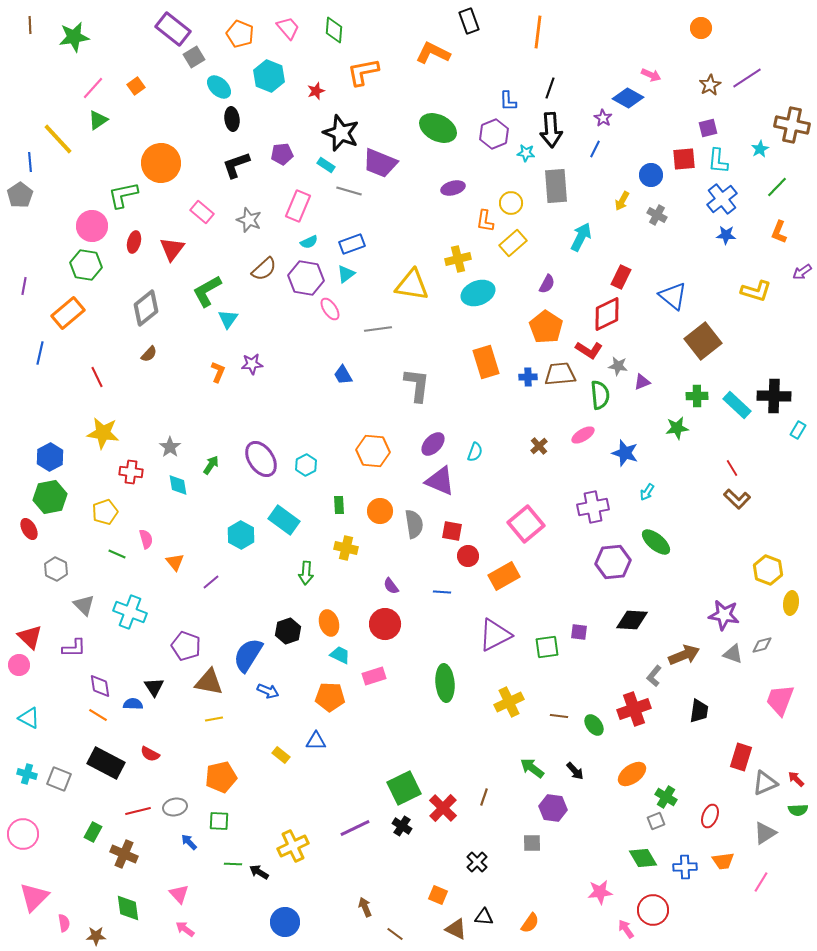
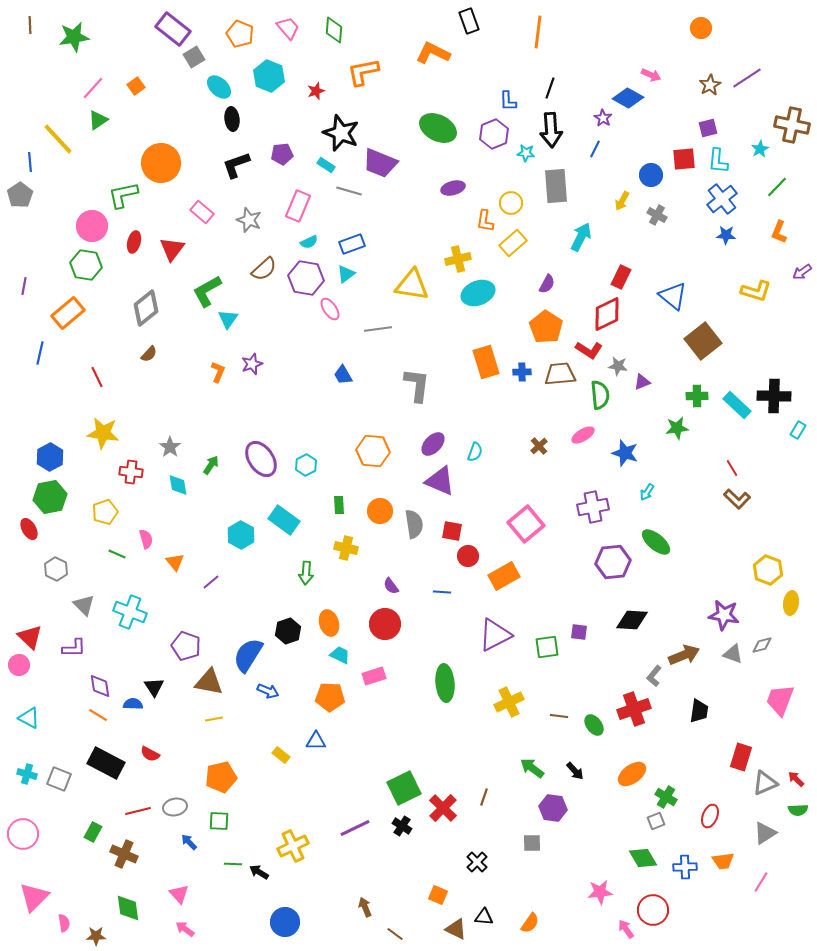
purple star at (252, 364): rotated 15 degrees counterclockwise
blue cross at (528, 377): moved 6 px left, 5 px up
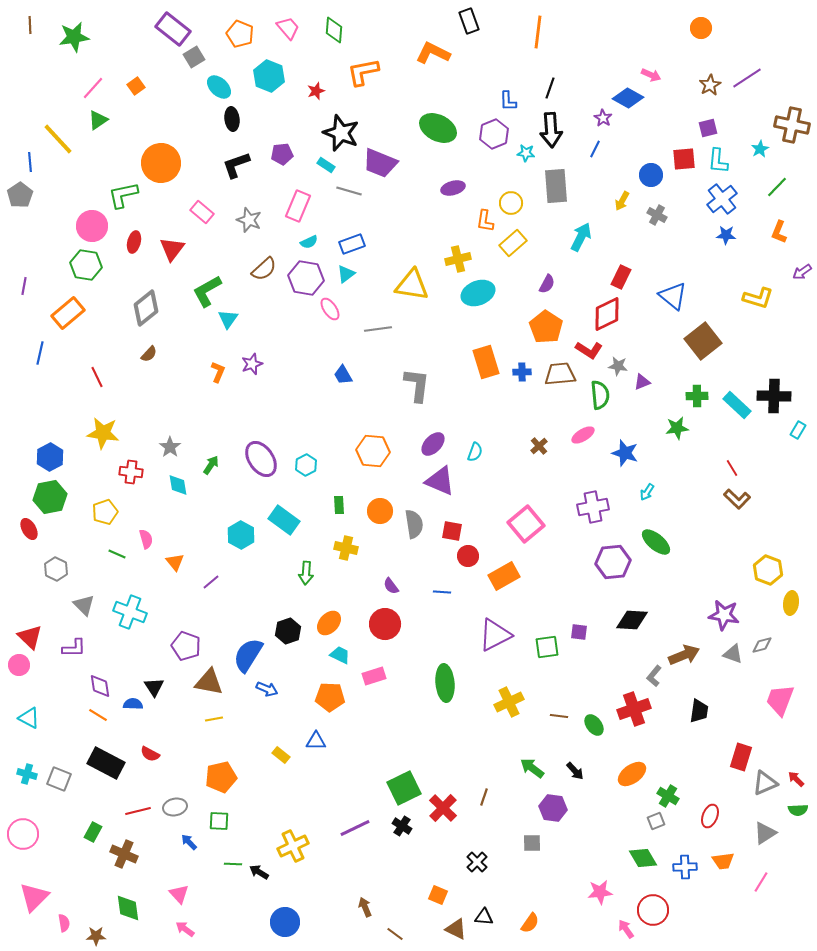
yellow L-shape at (756, 291): moved 2 px right, 7 px down
orange ellipse at (329, 623): rotated 60 degrees clockwise
blue arrow at (268, 691): moved 1 px left, 2 px up
green cross at (666, 797): moved 2 px right, 1 px up
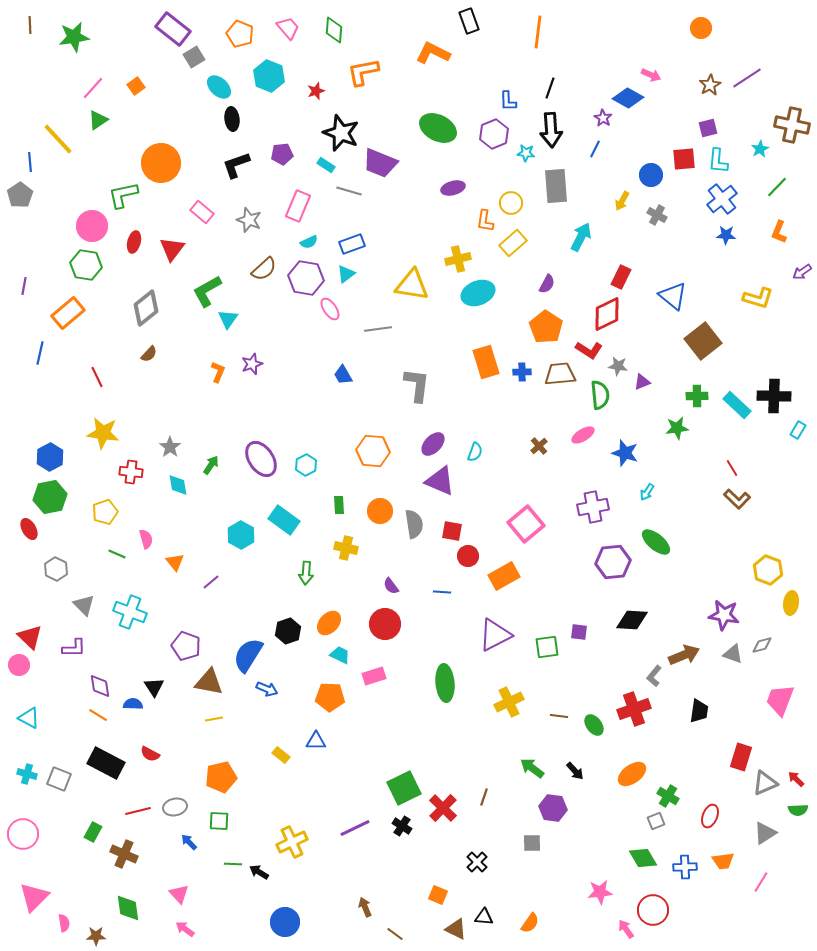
yellow cross at (293, 846): moved 1 px left, 4 px up
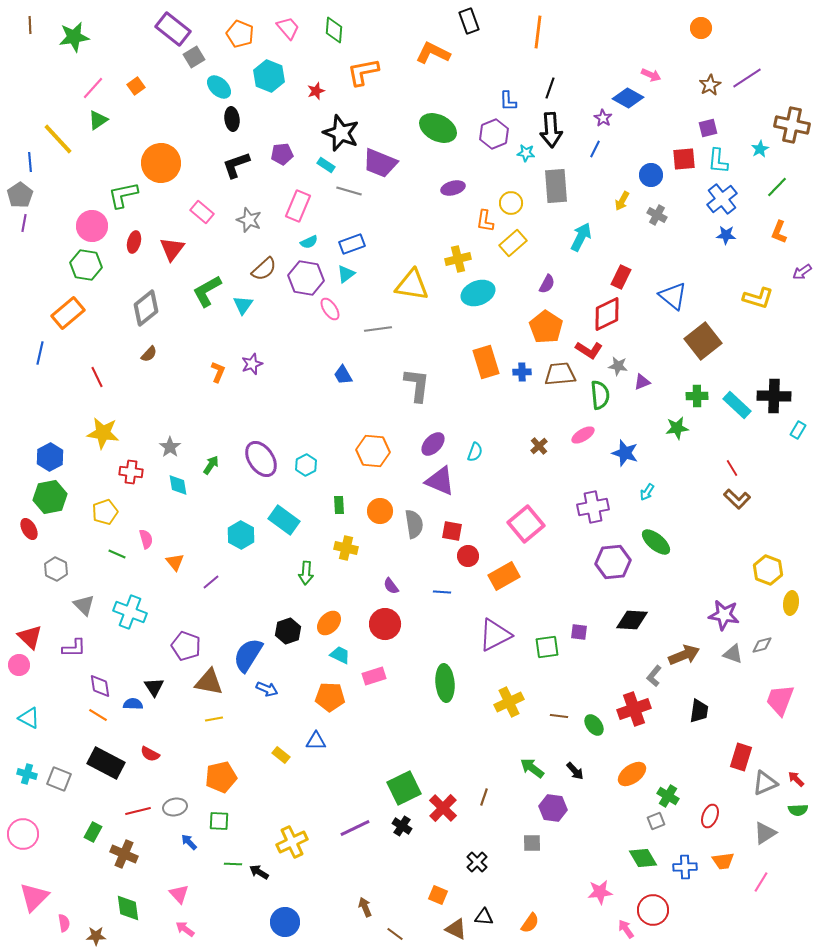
purple line at (24, 286): moved 63 px up
cyan triangle at (228, 319): moved 15 px right, 14 px up
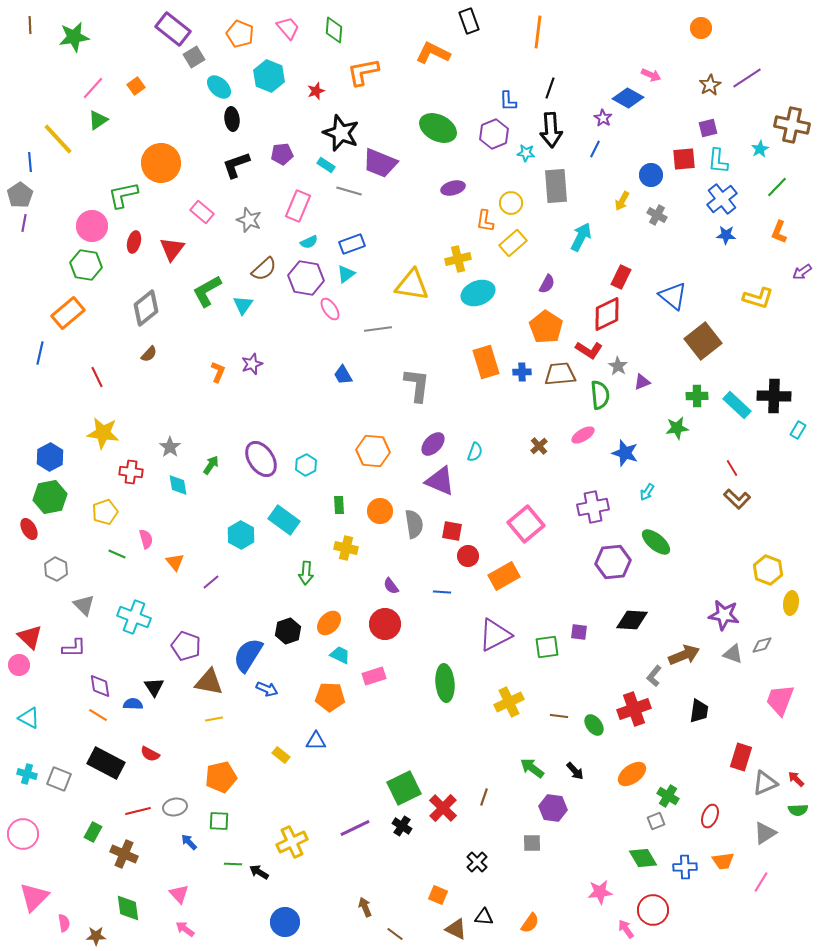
gray star at (618, 366): rotated 24 degrees clockwise
cyan cross at (130, 612): moved 4 px right, 5 px down
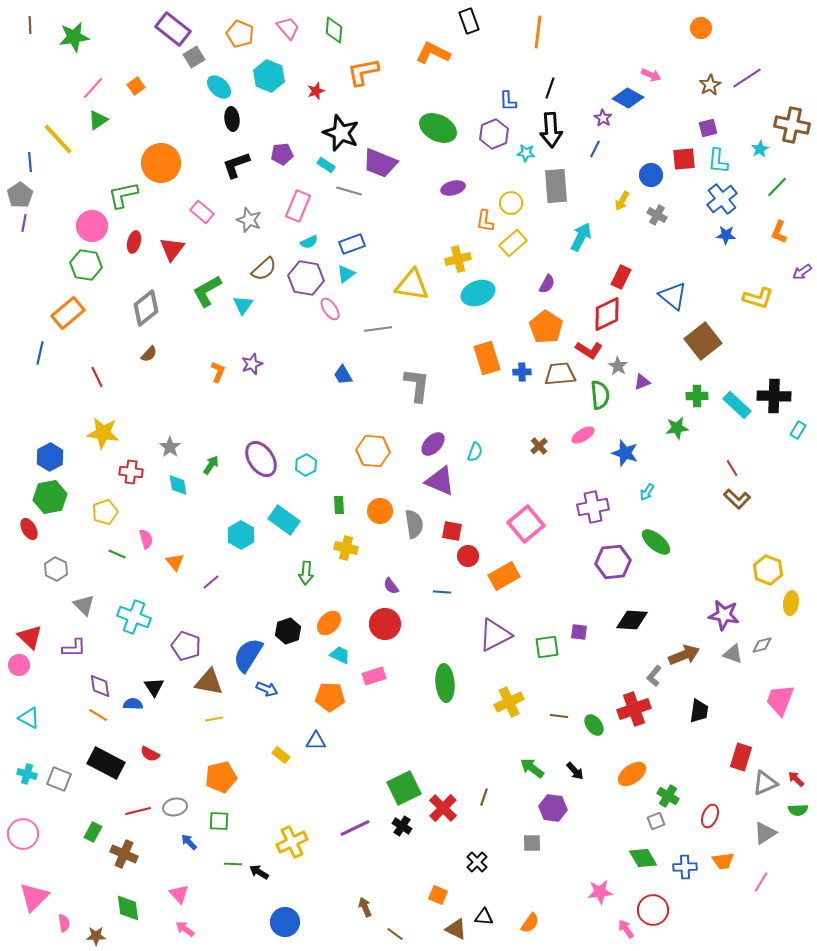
orange rectangle at (486, 362): moved 1 px right, 4 px up
